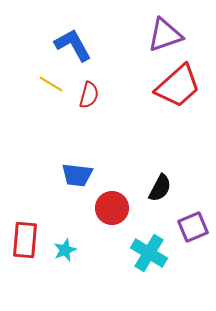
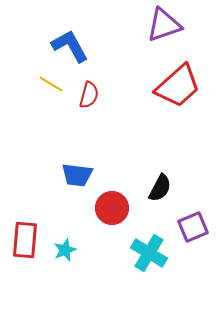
purple triangle: moved 1 px left, 10 px up
blue L-shape: moved 3 px left, 1 px down
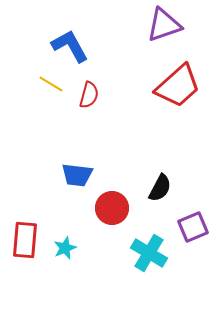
cyan star: moved 2 px up
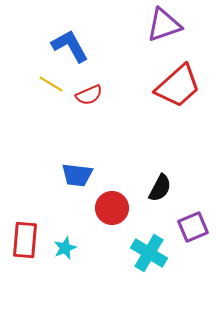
red semicircle: rotated 52 degrees clockwise
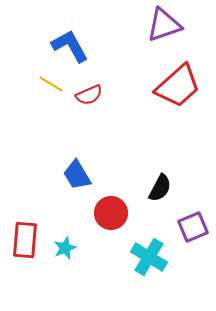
blue trapezoid: rotated 52 degrees clockwise
red circle: moved 1 px left, 5 px down
cyan cross: moved 4 px down
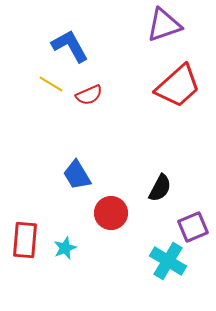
cyan cross: moved 19 px right, 4 px down
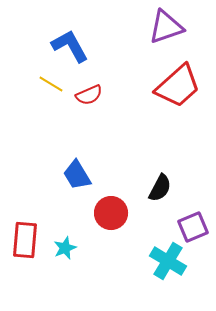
purple triangle: moved 2 px right, 2 px down
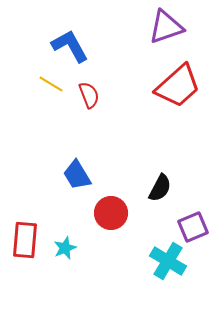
red semicircle: rotated 88 degrees counterclockwise
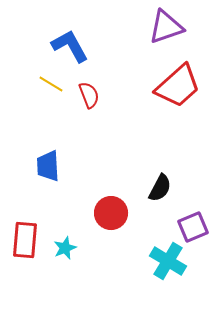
blue trapezoid: moved 29 px left, 9 px up; rotated 28 degrees clockwise
